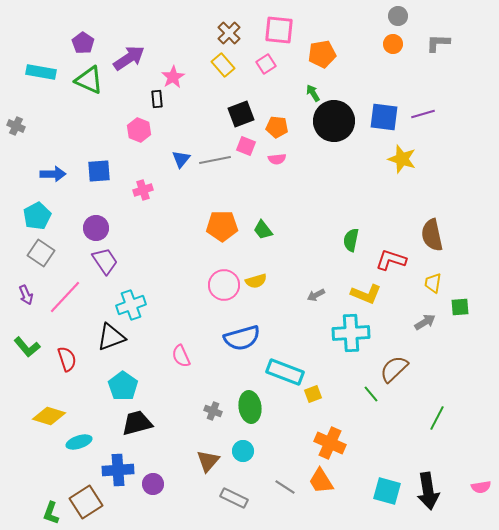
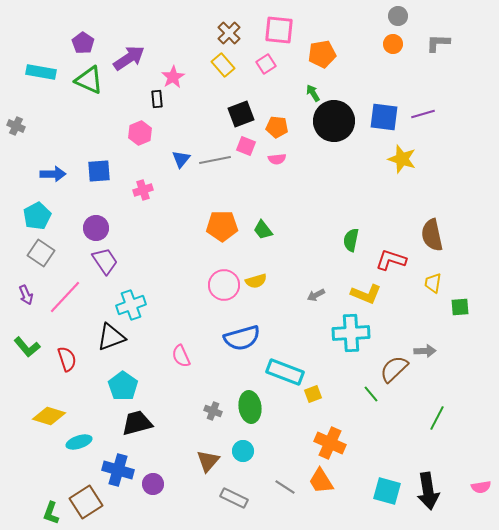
pink hexagon at (139, 130): moved 1 px right, 3 px down; rotated 15 degrees clockwise
gray arrow at (425, 322): moved 29 px down; rotated 30 degrees clockwise
blue cross at (118, 470): rotated 20 degrees clockwise
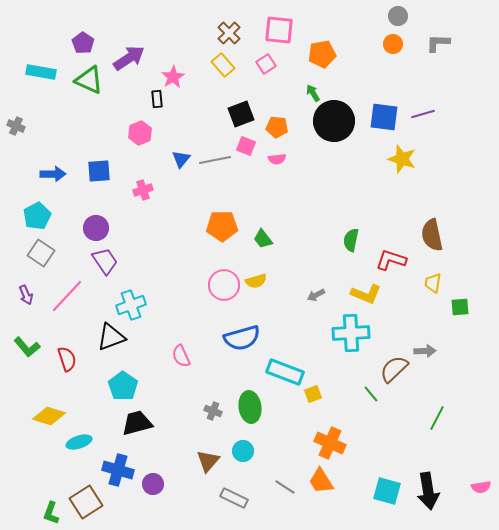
green trapezoid at (263, 230): moved 9 px down
pink line at (65, 297): moved 2 px right, 1 px up
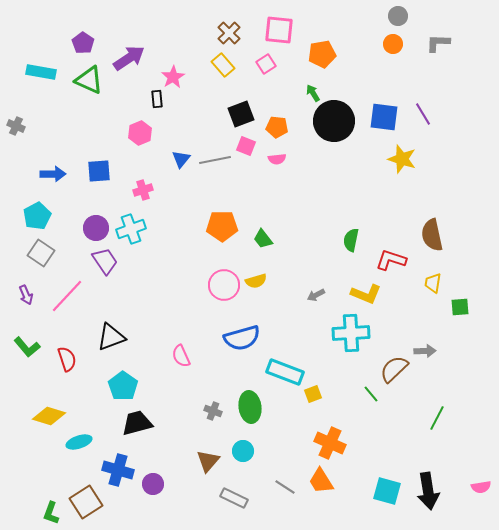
purple line at (423, 114): rotated 75 degrees clockwise
cyan cross at (131, 305): moved 76 px up
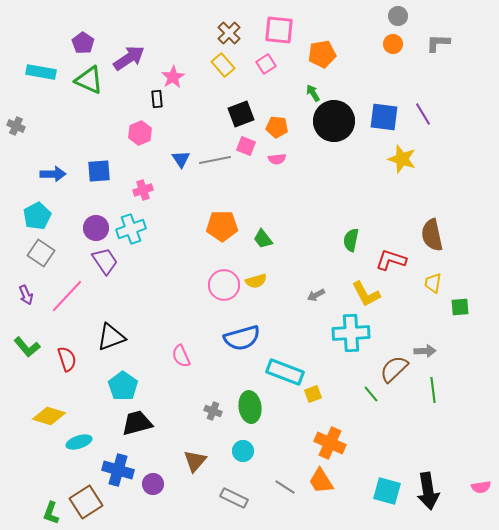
blue triangle at (181, 159): rotated 12 degrees counterclockwise
yellow L-shape at (366, 294): rotated 40 degrees clockwise
green line at (437, 418): moved 4 px left, 28 px up; rotated 35 degrees counterclockwise
brown triangle at (208, 461): moved 13 px left
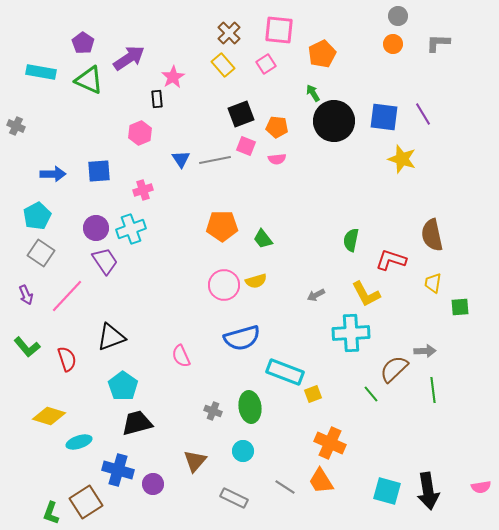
orange pentagon at (322, 54): rotated 16 degrees counterclockwise
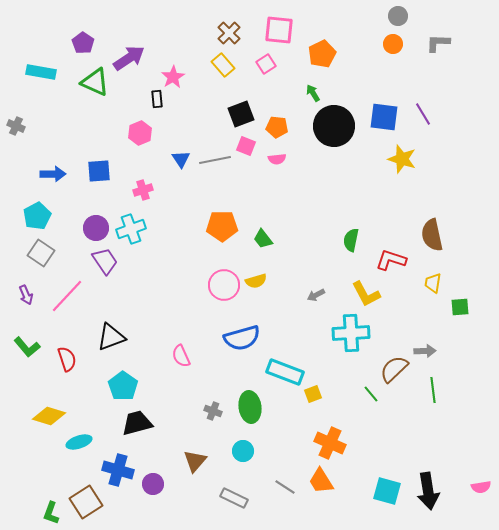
green triangle at (89, 80): moved 6 px right, 2 px down
black circle at (334, 121): moved 5 px down
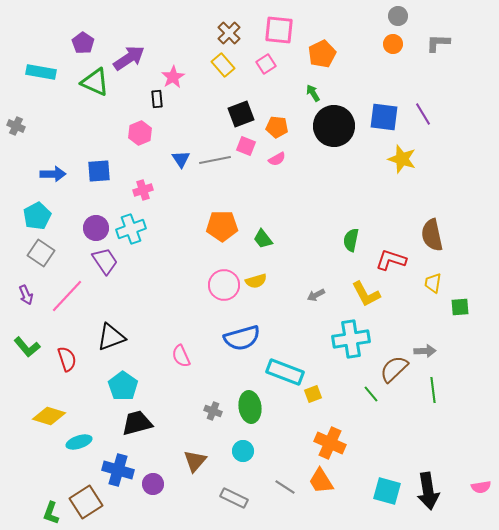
pink semicircle at (277, 159): rotated 24 degrees counterclockwise
cyan cross at (351, 333): moved 6 px down; rotated 6 degrees counterclockwise
